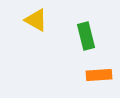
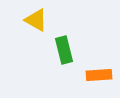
green rectangle: moved 22 px left, 14 px down
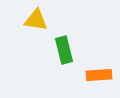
yellow triangle: rotated 20 degrees counterclockwise
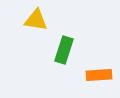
green rectangle: rotated 32 degrees clockwise
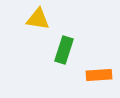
yellow triangle: moved 2 px right, 1 px up
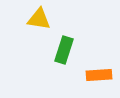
yellow triangle: moved 1 px right
